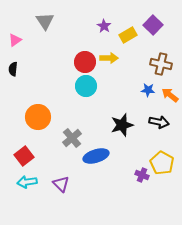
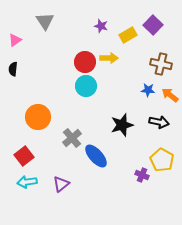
purple star: moved 3 px left; rotated 16 degrees counterclockwise
blue ellipse: rotated 65 degrees clockwise
yellow pentagon: moved 3 px up
purple triangle: rotated 36 degrees clockwise
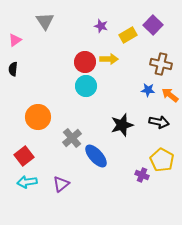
yellow arrow: moved 1 px down
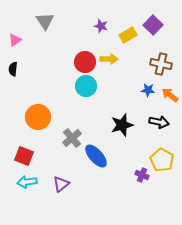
red square: rotated 30 degrees counterclockwise
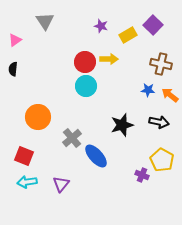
purple triangle: rotated 12 degrees counterclockwise
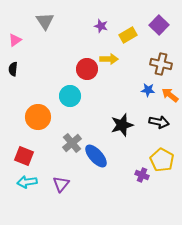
purple square: moved 6 px right
red circle: moved 2 px right, 7 px down
cyan circle: moved 16 px left, 10 px down
gray cross: moved 5 px down
